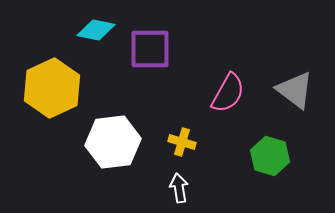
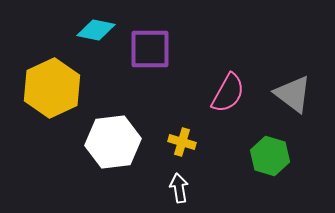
gray triangle: moved 2 px left, 4 px down
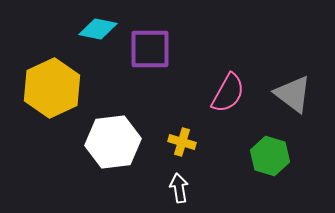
cyan diamond: moved 2 px right, 1 px up
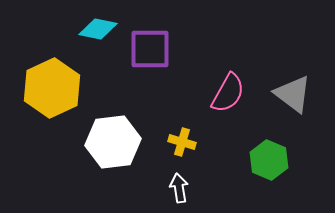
green hexagon: moved 1 px left, 4 px down; rotated 6 degrees clockwise
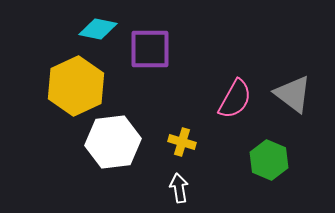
yellow hexagon: moved 24 px right, 2 px up
pink semicircle: moved 7 px right, 6 px down
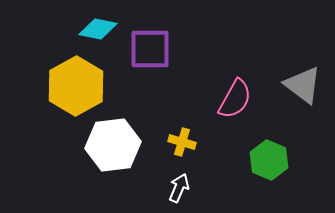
yellow hexagon: rotated 4 degrees counterclockwise
gray triangle: moved 10 px right, 9 px up
white hexagon: moved 3 px down
white arrow: rotated 32 degrees clockwise
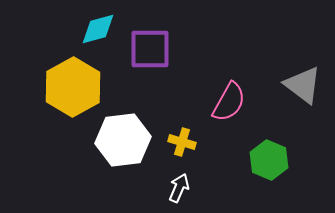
cyan diamond: rotated 27 degrees counterclockwise
yellow hexagon: moved 3 px left, 1 px down
pink semicircle: moved 6 px left, 3 px down
white hexagon: moved 10 px right, 5 px up
